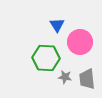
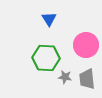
blue triangle: moved 8 px left, 6 px up
pink circle: moved 6 px right, 3 px down
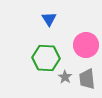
gray star: rotated 24 degrees clockwise
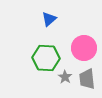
blue triangle: rotated 21 degrees clockwise
pink circle: moved 2 px left, 3 px down
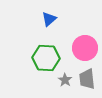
pink circle: moved 1 px right
gray star: moved 3 px down
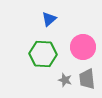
pink circle: moved 2 px left, 1 px up
green hexagon: moved 3 px left, 4 px up
gray star: rotated 16 degrees counterclockwise
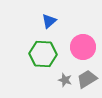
blue triangle: moved 2 px down
gray trapezoid: rotated 65 degrees clockwise
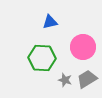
blue triangle: moved 1 px right, 1 px down; rotated 28 degrees clockwise
green hexagon: moved 1 px left, 4 px down
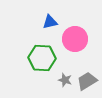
pink circle: moved 8 px left, 8 px up
gray trapezoid: moved 2 px down
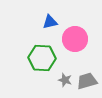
gray trapezoid: rotated 15 degrees clockwise
